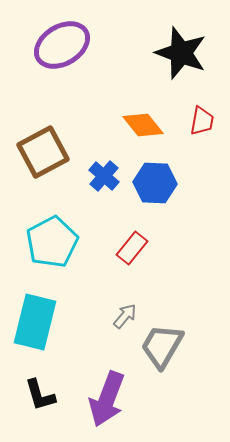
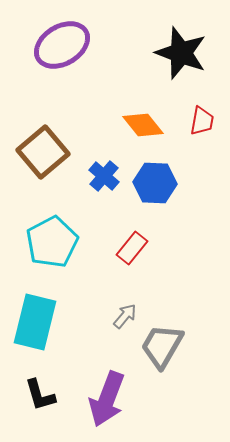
brown square: rotated 12 degrees counterclockwise
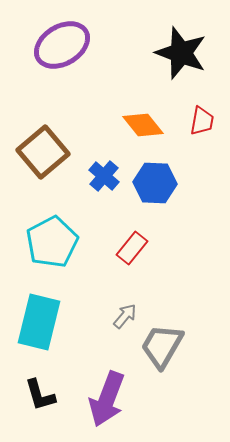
cyan rectangle: moved 4 px right
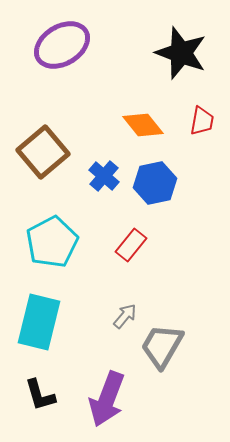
blue hexagon: rotated 15 degrees counterclockwise
red rectangle: moved 1 px left, 3 px up
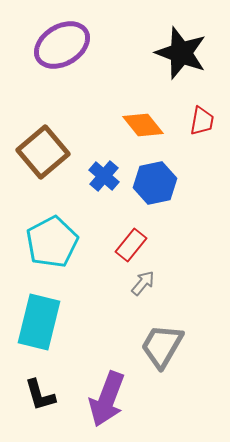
gray arrow: moved 18 px right, 33 px up
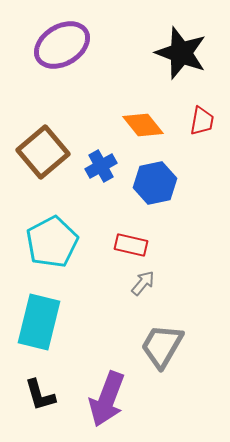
blue cross: moved 3 px left, 10 px up; rotated 20 degrees clockwise
red rectangle: rotated 64 degrees clockwise
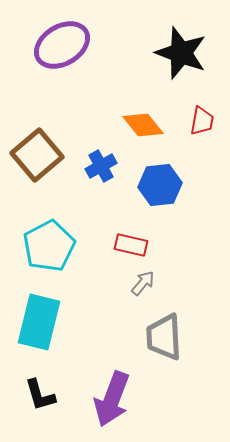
brown square: moved 6 px left, 3 px down
blue hexagon: moved 5 px right, 2 px down; rotated 6 degrees clockwise
cyan pentagon: moved 3 px left, 4 px down
gray trapezoid: moved 2 px right, 9 px up; rotated 33 degrees counterclockwise
purple arrow: moved 5 px right
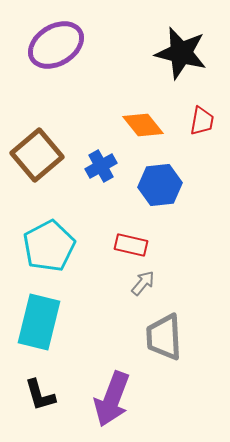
purple ellipse: moved 6 px left
black star: rotated 6 degrees counterclockwise
